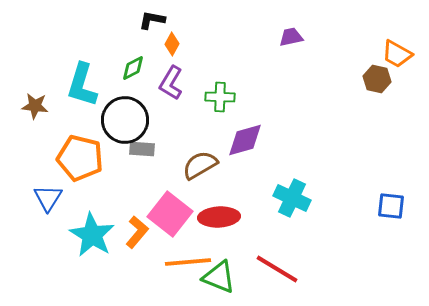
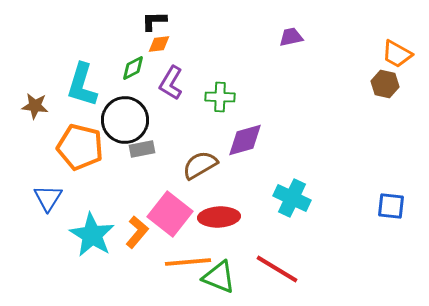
black L-shape: moved 2 px right, 1 px down; rotated 12 degrees counterclockwise
orange diamond: moved 13 px left; rotated 55 degrees clockwise
brown hexagon: moved 8 px right, 5 px down
gray rectangle: rotated 15 degrees counterclockwise
orange pentagon: moved 11 px up
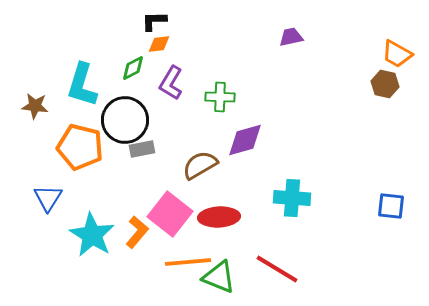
cyan cross: rotated 21 degrees counterclockwise
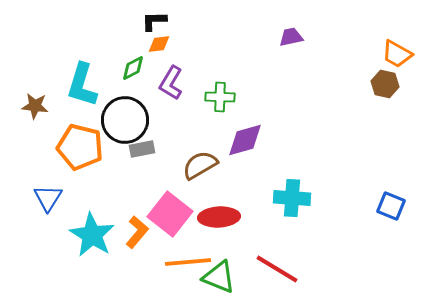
blue square: rotated 16 degrees clockwise
